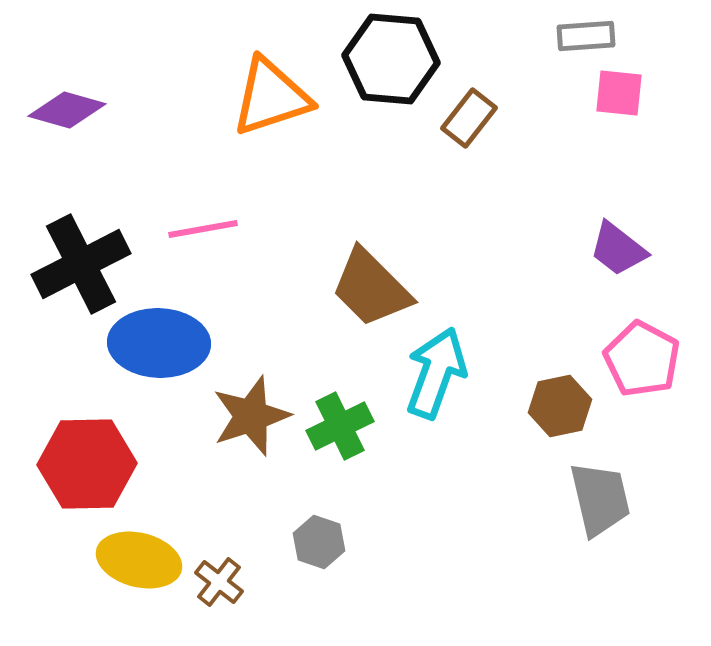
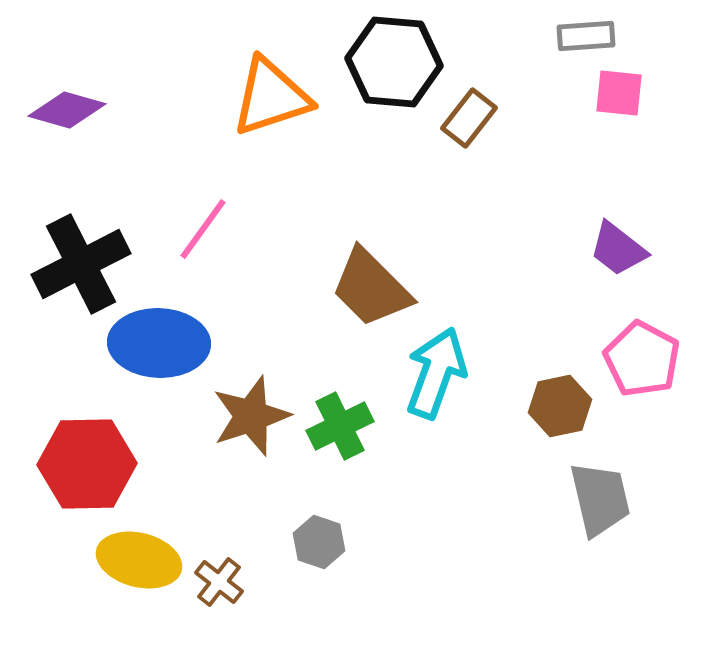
black hexagon: moved 3 px right, 3 px down
pink line: rotated 44 degrees counterclockwise
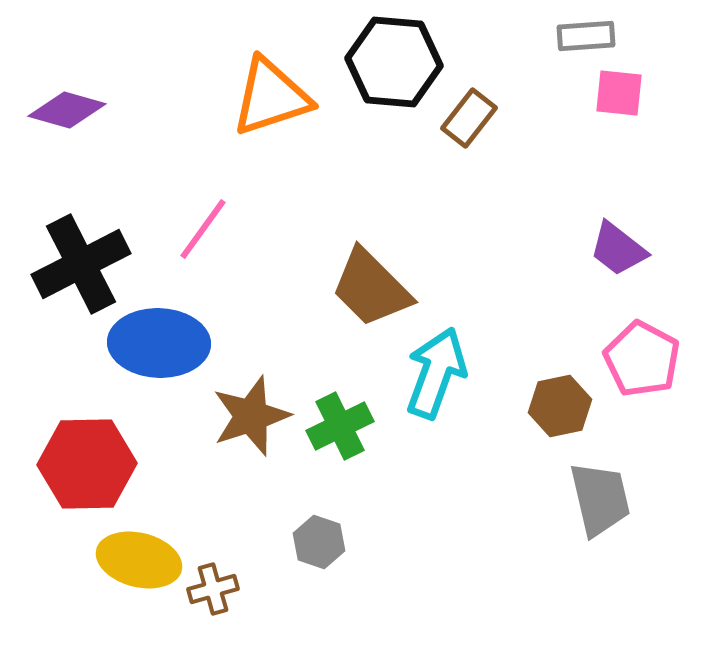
brown cross: moved 6 px left, 7 px down; rotated 36 degrees clockwise
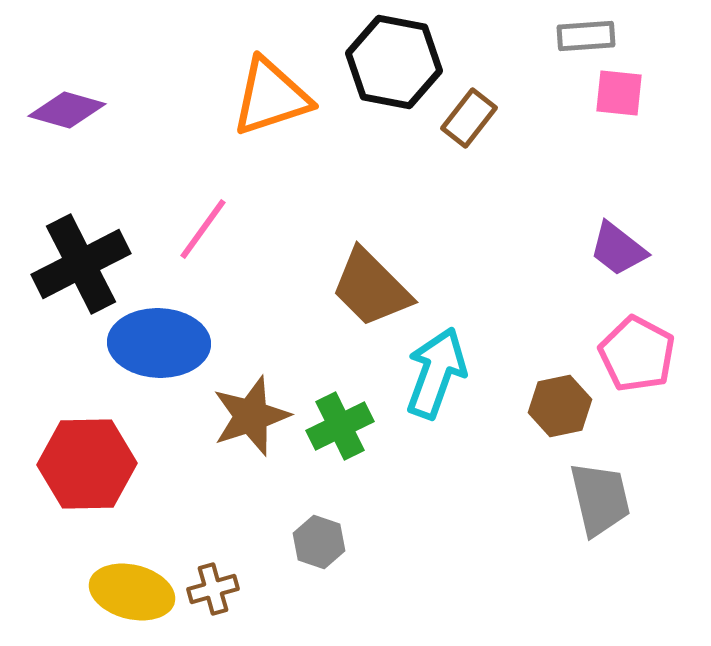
black hexagon: rotated 6 degrees clockwise
pink pentagon: moved 5 px left, 5 px up
yellow ellipse: moved 7 px left, 32 px down
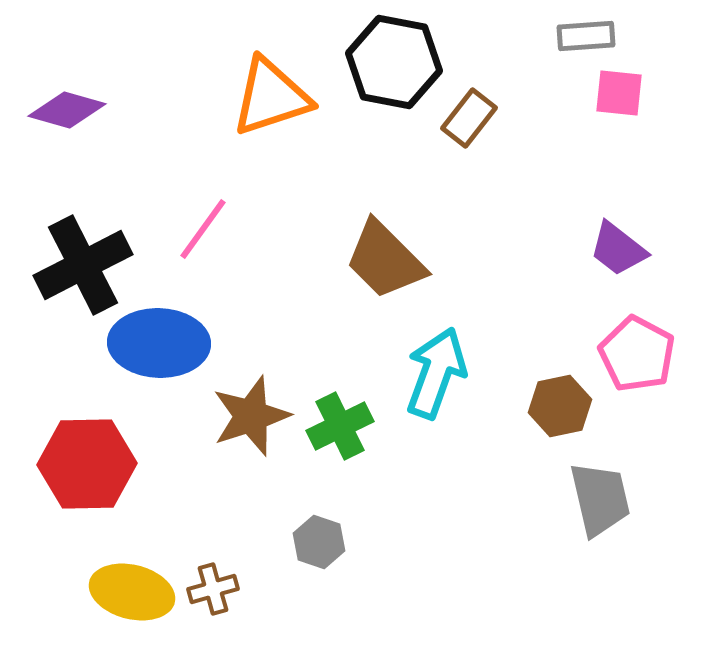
black cross: moved 2 px right, 1 px down
brown trapezoid: moved 14 px right, 28 px up
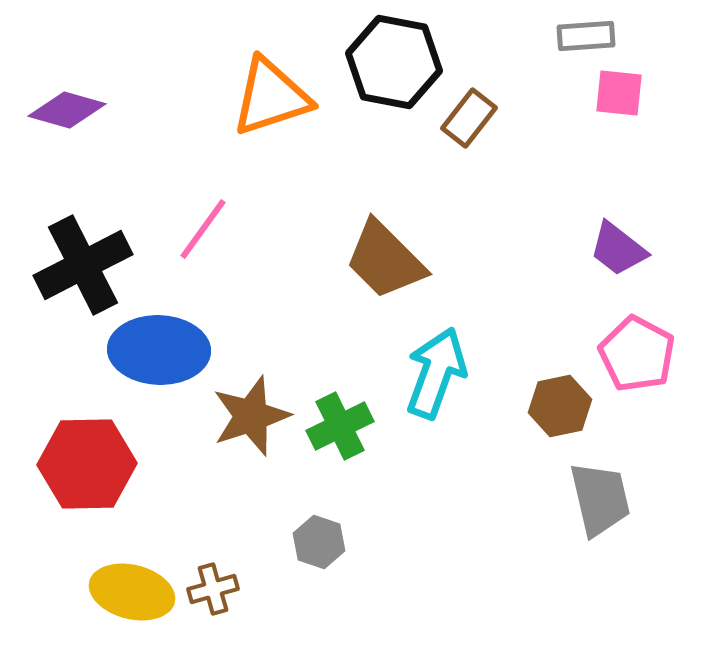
blue ellipse: moved 7 px down
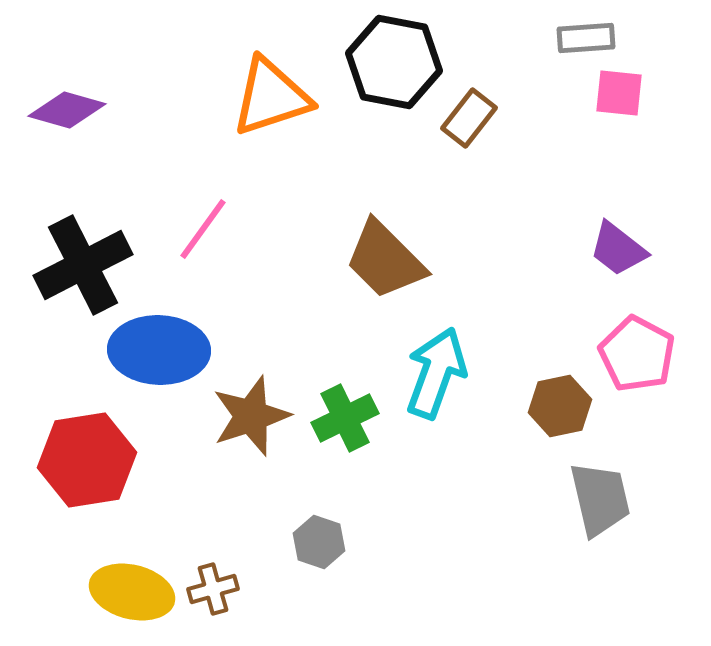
gray rectangle: moved 2 px down
green cross: moved 5 px right, 8 px up
red hexagon: moved 4 px up; rotated 8 degrees counterclockwise
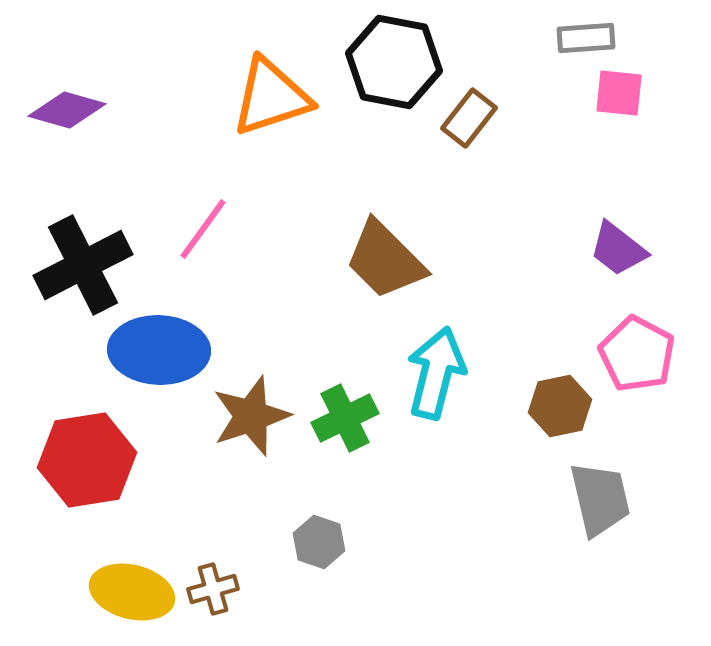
cyan arrow: rotated 6 degrees counterclockwise
